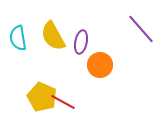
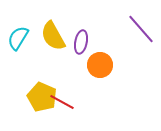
cyan semicircle: rotated 40 degrees clockwise
red line: moved 1 px left
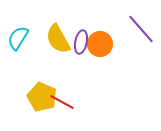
yellow semicircle: moved 5 px right, 3 px down
orange circle: moved 21 px up
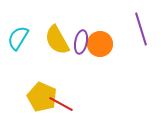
purple line: rotated 24 degrees clockwise
yellow semicircle: moved 1 px left, 1 px down
red line: moved 1 px left, 2 px down
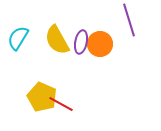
purple line: moved 12 px left, 9 px up
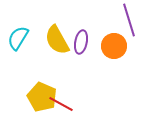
orange circle: moved 14 px right, 2 px down
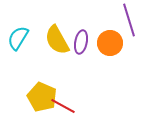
orange circle: moved 4 px left, 3 px up
red line: moved 2 px right, 2 px down
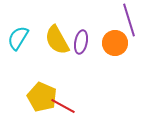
orange circle: moved 5 px right
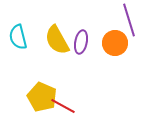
cyan semicircle: moved 1 px up; rotated 45 degrees counterclockwise
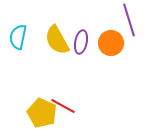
cyan semicircle: rotated 25 degrees clockwise
orange circle: moved 4 px left
yellow pentagon: moved 16 px down
